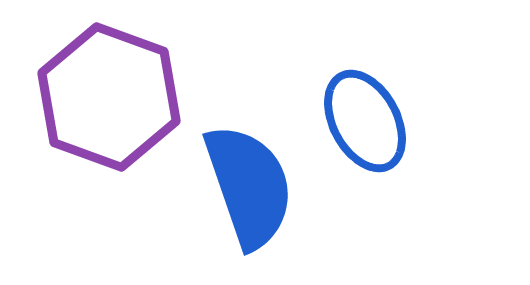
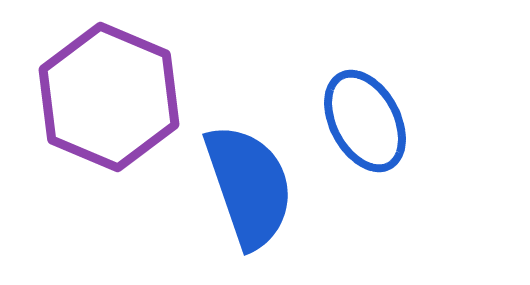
purple hexagon: rotated 3 degrees clockwise
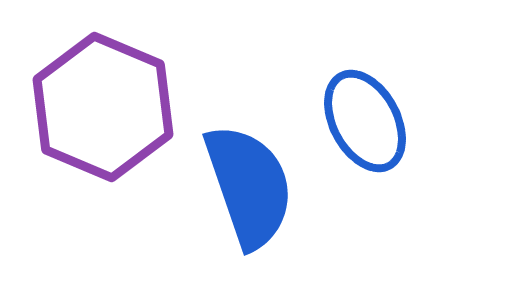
purple hexagon: moved 6 px left, 10 px down
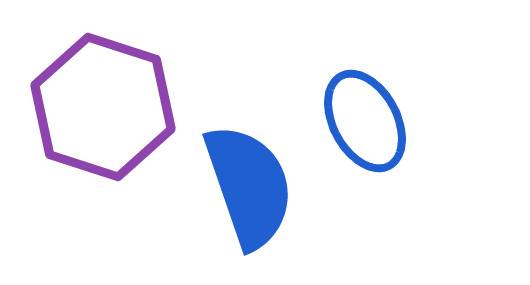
purple hexagon: rotated 5 degrees counterclockwise
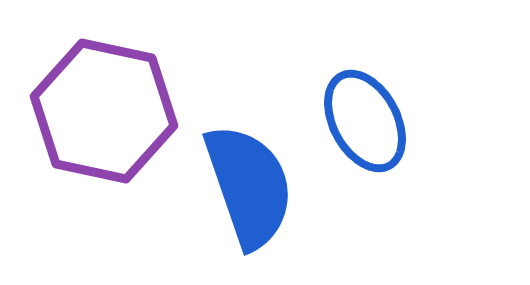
purple hexagon: moved 1 px right, 4 px down; rotated 6 degrees counterclockwise
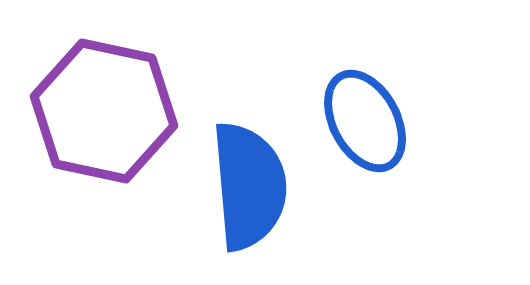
blue semicircle: rotated 14 degrees clockwise
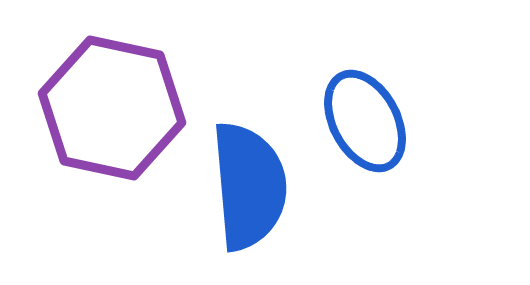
purple hexagon: moved 8 px right, 3 px up
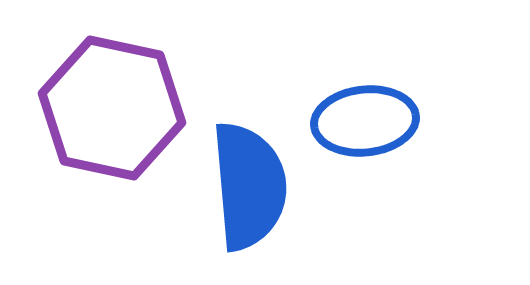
blue ellipse: rotated 68 degrees counterclockwise
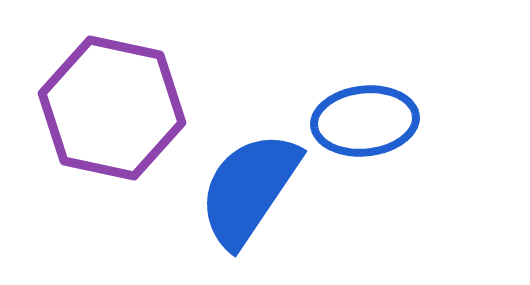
blue semicircle: moved 3 px down; rotated 141 degrees counterclockwise
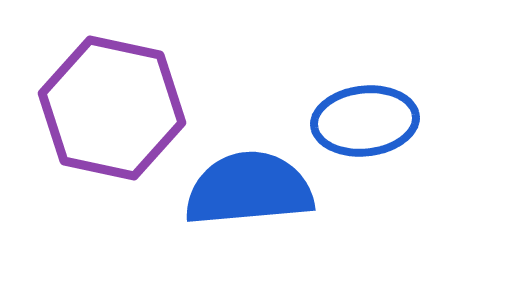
blue semicircle: rotated 51 degrees clockwise
